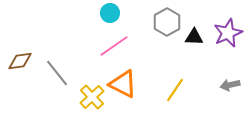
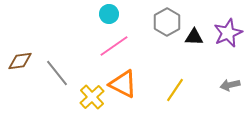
cyan circle: moved 1 px left, 1 px down
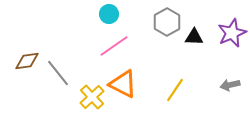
purple star: moved 4 px right
brown diamond: moved 7 px right
gray line: moved 1 px right
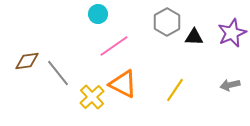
cyan circle: moved 11 px left
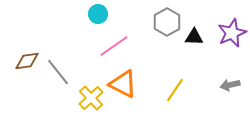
gray line: moved 1 px up
yellow cross: moved 1 px left, 1 px down
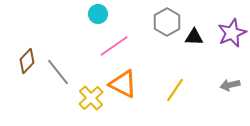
brown diamond: rotated 40 degrees counterclockwise
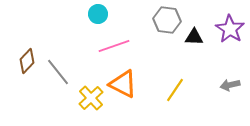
gray hexagon: moved 2 px up; rotated 24 degrees counterclockwise
purple star: moved 2 px left, 4 px up; rotated 16 degrees counterclockwise
pink line: rotated 16 degrees clockwise
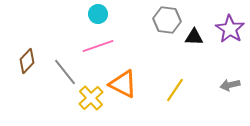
pink line: moved 16 px left
gray line: moved 7 px right
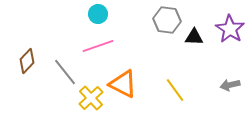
yellow line: rotated 70 degrees counterclockwise
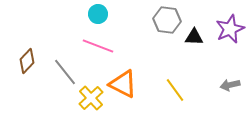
purple star: rotated 16 degrees clockwise
pink line: rotated 40 degrees clockwise
